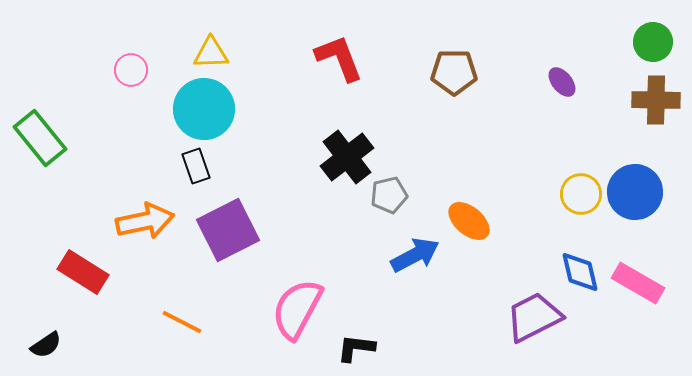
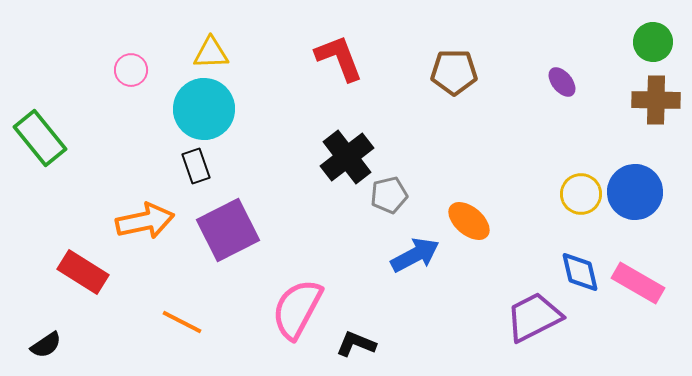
black L-shape: moved 4 px up; rotated 15 degrees clockwise
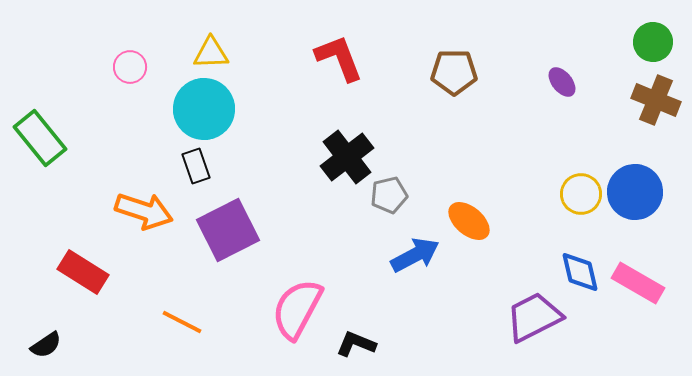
pink circle: moved 1 px left, 3 px up
brown cross: rotated 21 degrees clockwise
orange arrow: moved 1 px left, 10 px up; rotated 30 degrees clockwise
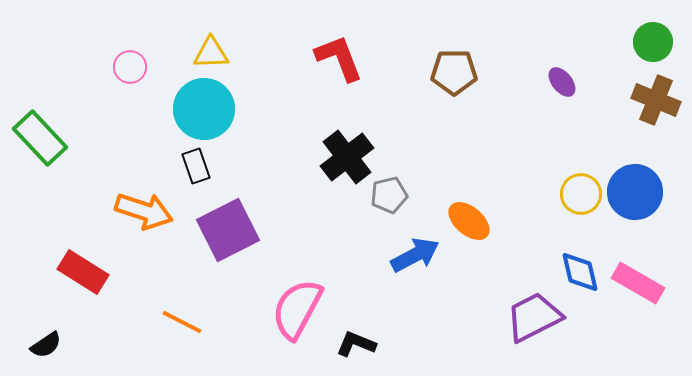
green rectangle: rotated 4 degrees counterclockwise
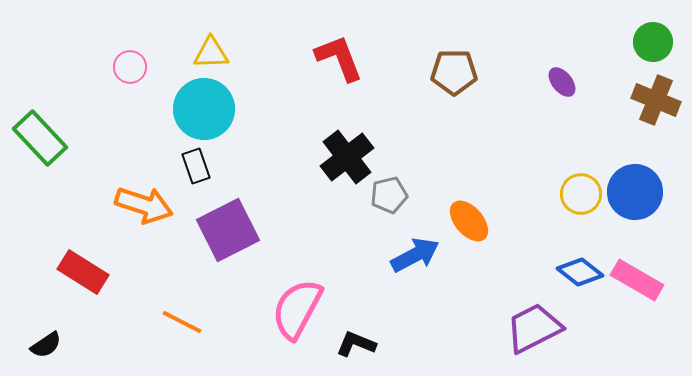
orange arrow: moved 6 px up
orange ellipse: rotated 9 degrees clockwise
blue diamond: rotated 39 degrees counterclockwise
pink rectangle: moved 1 px left, 3 px up
purple trapezoid: moved 11 px down
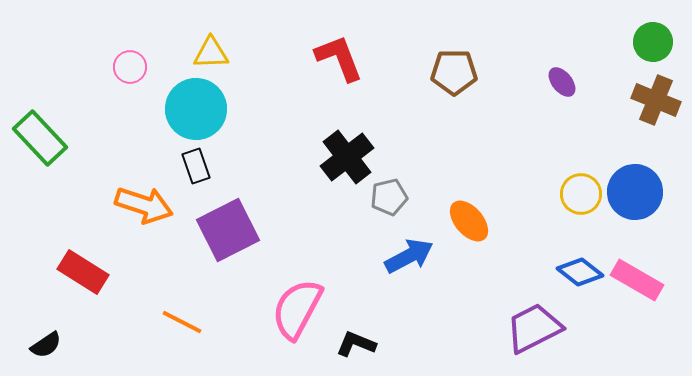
cyan circle: moved 8 px left
gray pentagon: moved 2 px down
blue arrow: moved 6 px left, 1 px down
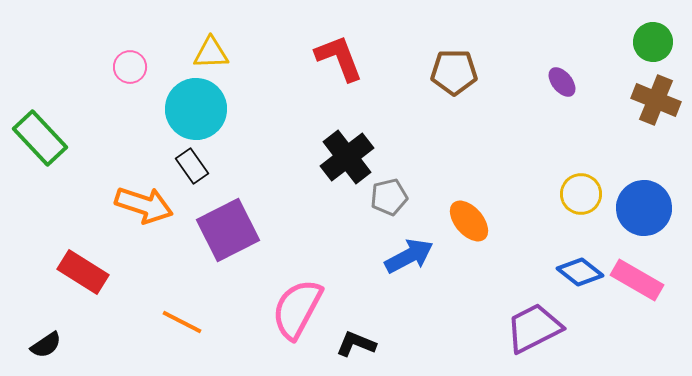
black rectangle: moved 4 px left; rotated 16 degrees counterclockwise
blue circle: moved 9 px right, 16 px down
